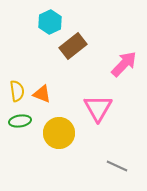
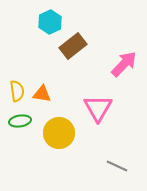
orange triangle: rotated 12 degrees counterclockwise
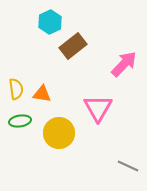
yellow semicircle: moved 1 px left, 2 px up
gray line: moved 11 px right
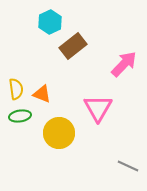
orange triangle: rotated 12 degrees clockwise
green ellipse: moved 5 px up
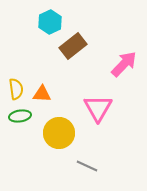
orange triangle: rotated 18 degrees counterclockwise
gray line: moved 41 px left
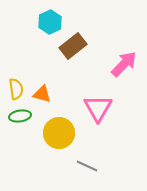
orange triangle: rotated 12 degrees clockwise
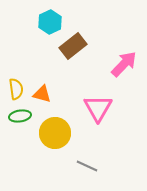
yellow circle: moved 4 px left
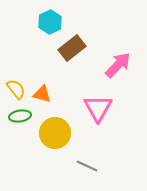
brown rectangle: moved 1 px left, 2 px down
pink arrow: moved 6 px left, 1 px down
yellow semicircle: rotated 30 degrees counterclockwise
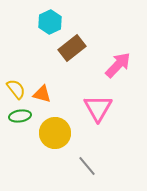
gray line: rotated 25 degrees clockwise
